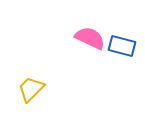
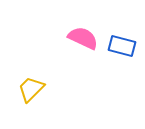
pink semicircle: moved 7 px left
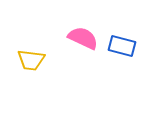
yellow trapezoid: moved 29 px up; rotated 128 degrees counterclockwise
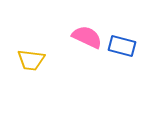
pink semicircle: moved 4 px right, 1 px up
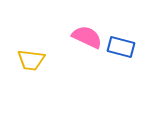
blue rectangle: moved 1 px left, 1 px down
